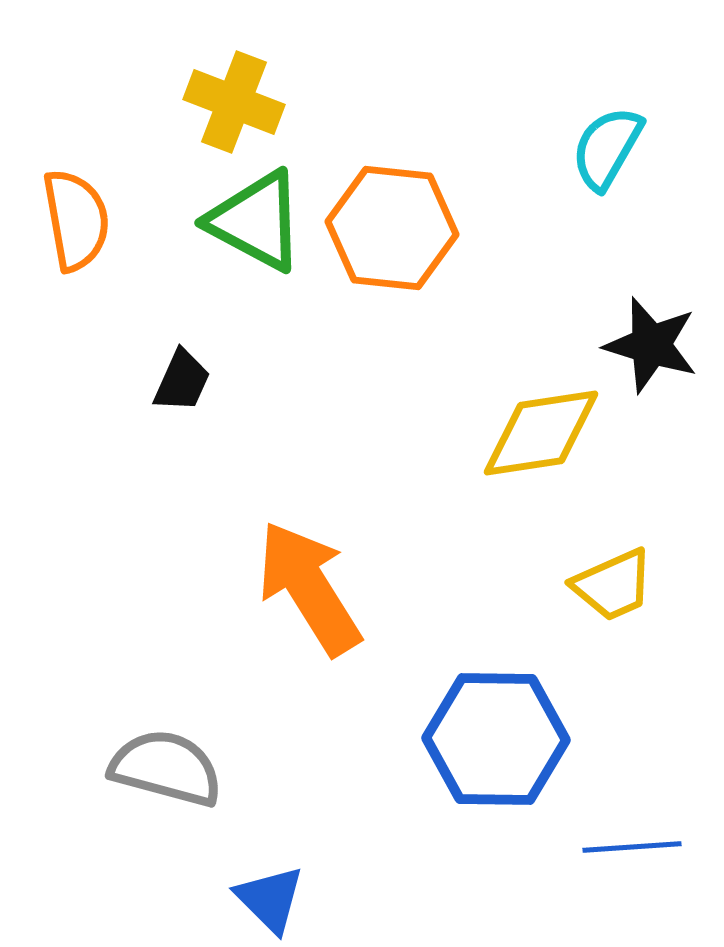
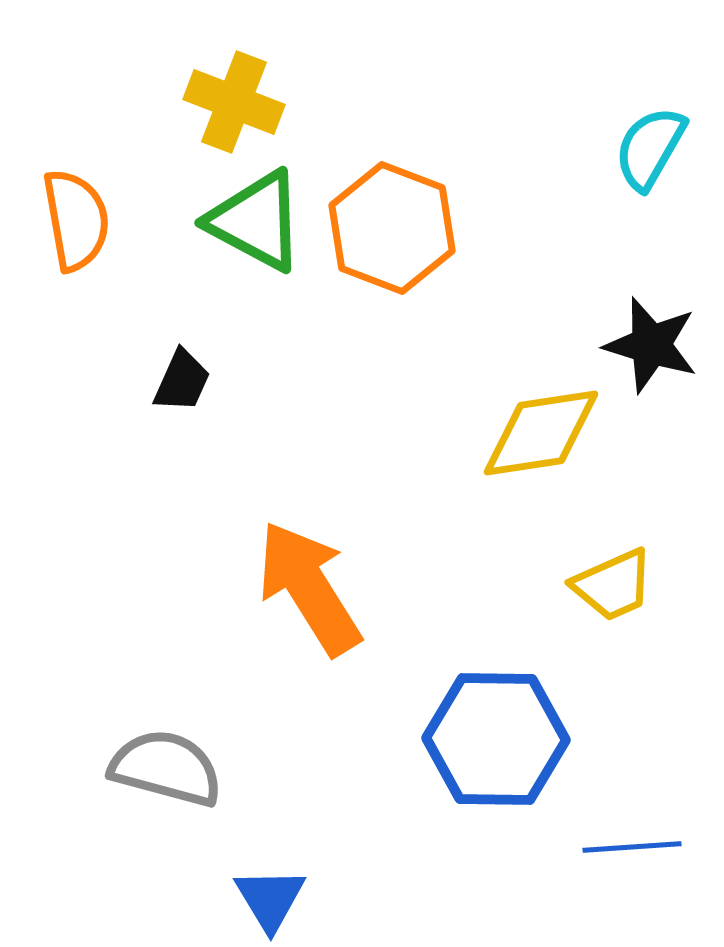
cyan semicircle: moved 43 px right
orange hexagon: rotated 15 degrees clockwise
blue triangle: rotated 14 degrees clockwise
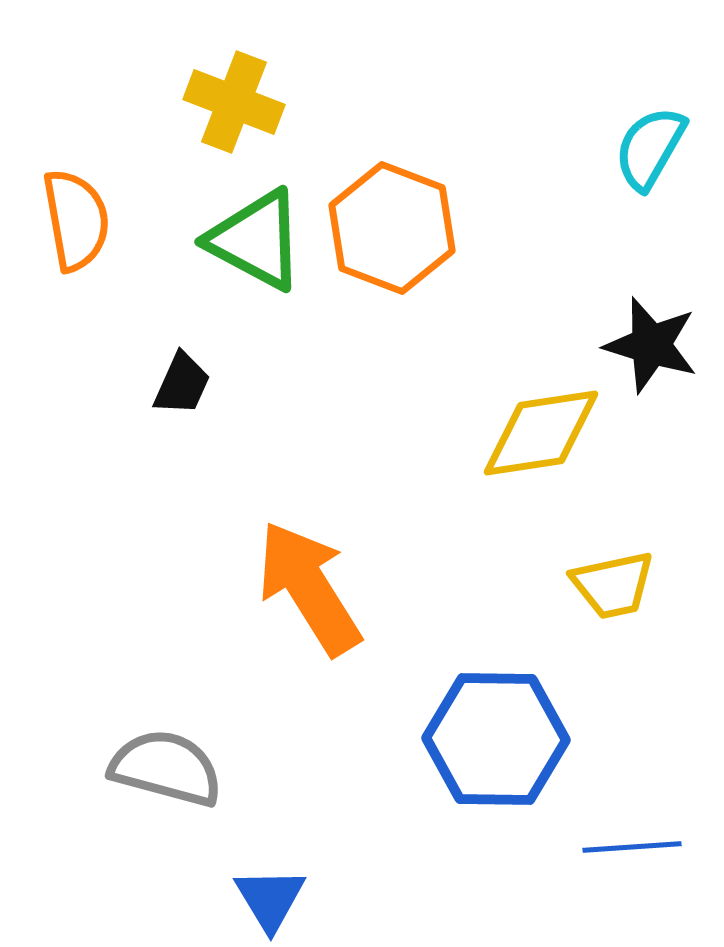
green triangle: moved 19 px down
black trapezoid: moved 3 px down
yellow trapezoid: rotated 12 degrees clockwise
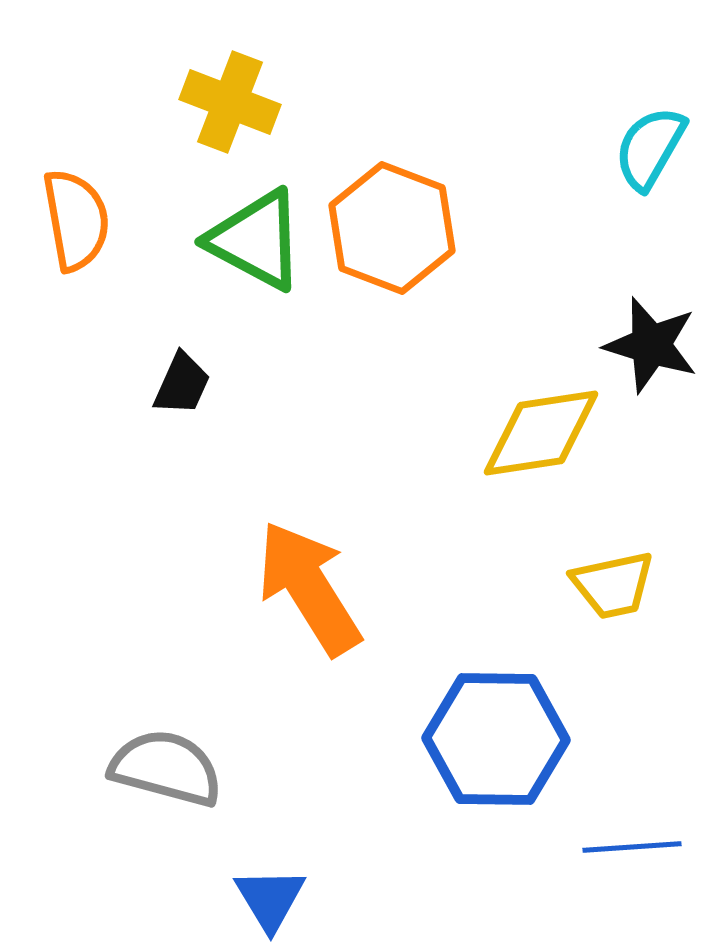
yellow cross: moved 4 px left
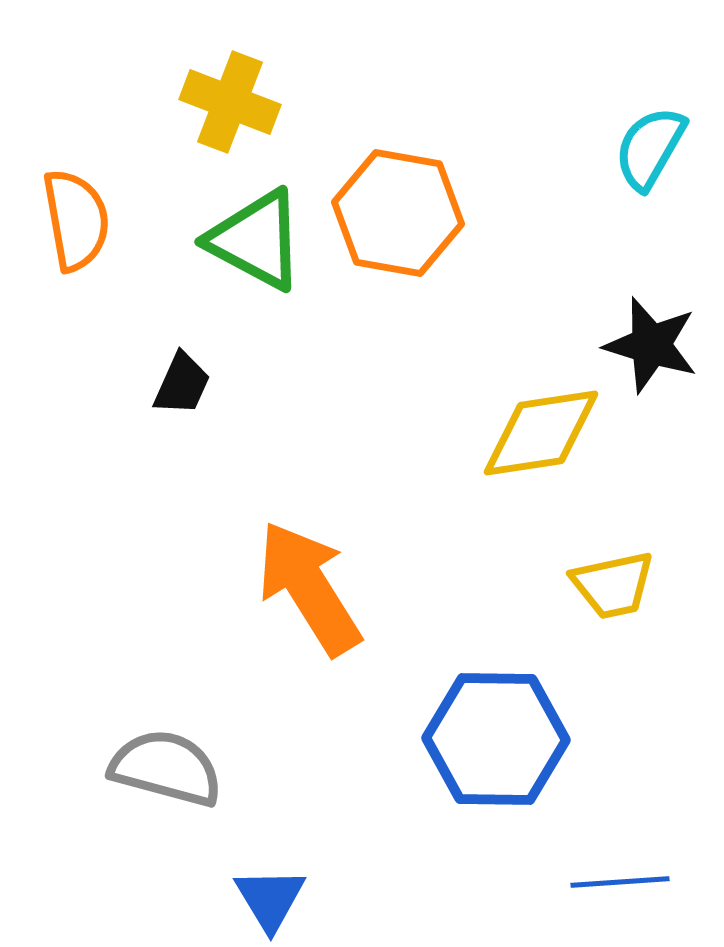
orange hexagon: moved 6 px right, 15 px up; rotated 11 degrees counterclockwise
blue line: moved 12 px left, 35 px down
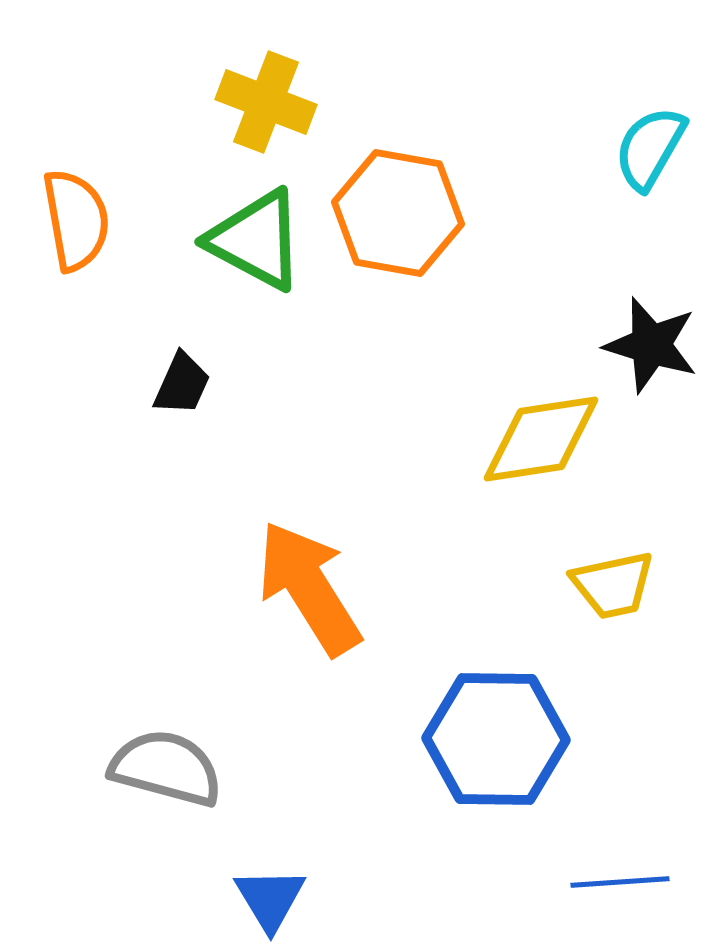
yellow cross: moved 36 px right
yellow diamond: moved 6 px down
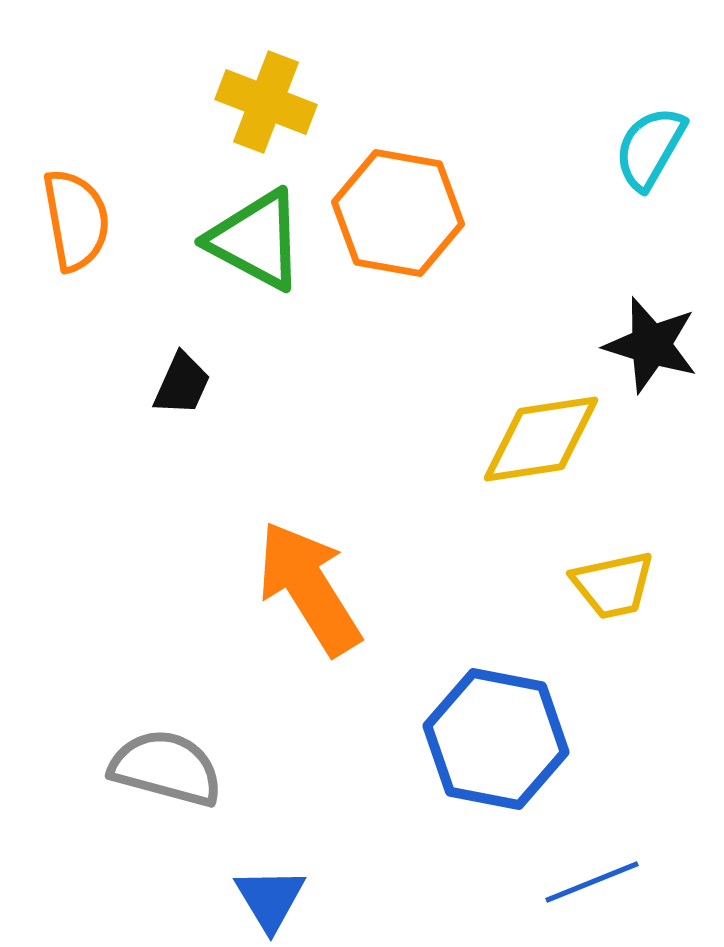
blue hexagon: rotated 10 degrees clockwise
blue line: moved 28 px left; rotated 18 degrees counterclockwise
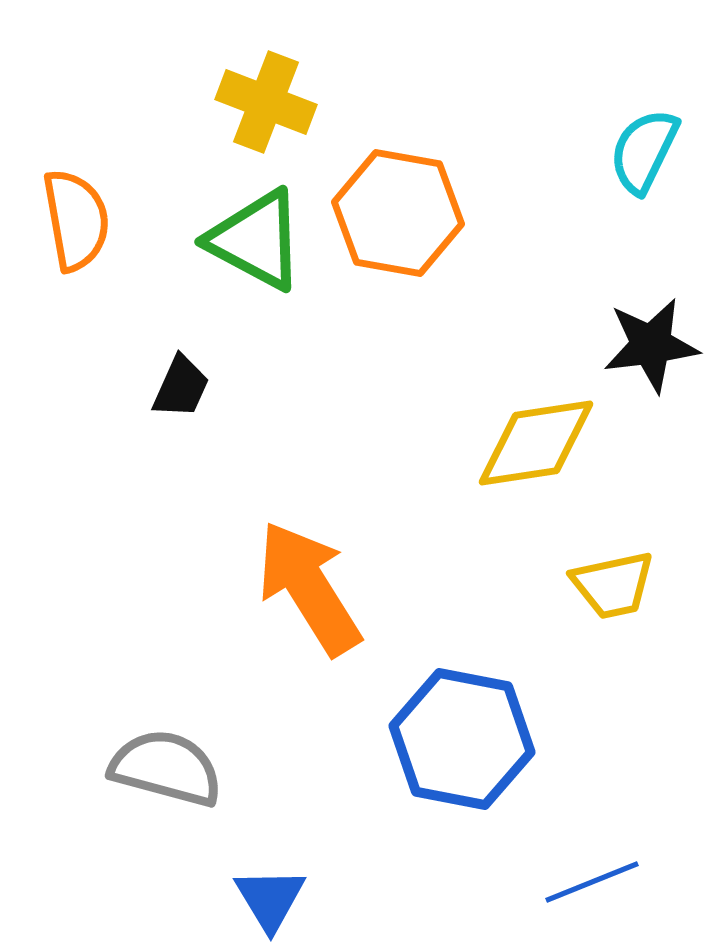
cyan semicircle: moved 6 px left, 3 px down; rotated 4 degrees counterclockwise
black star: rotated 24 degrees counterclockwise
black trapezoid: moved 1 px left, 3 px down
yellow diamond: moved 5 px left, 4 px down
blue hexagon: moved 34 px left
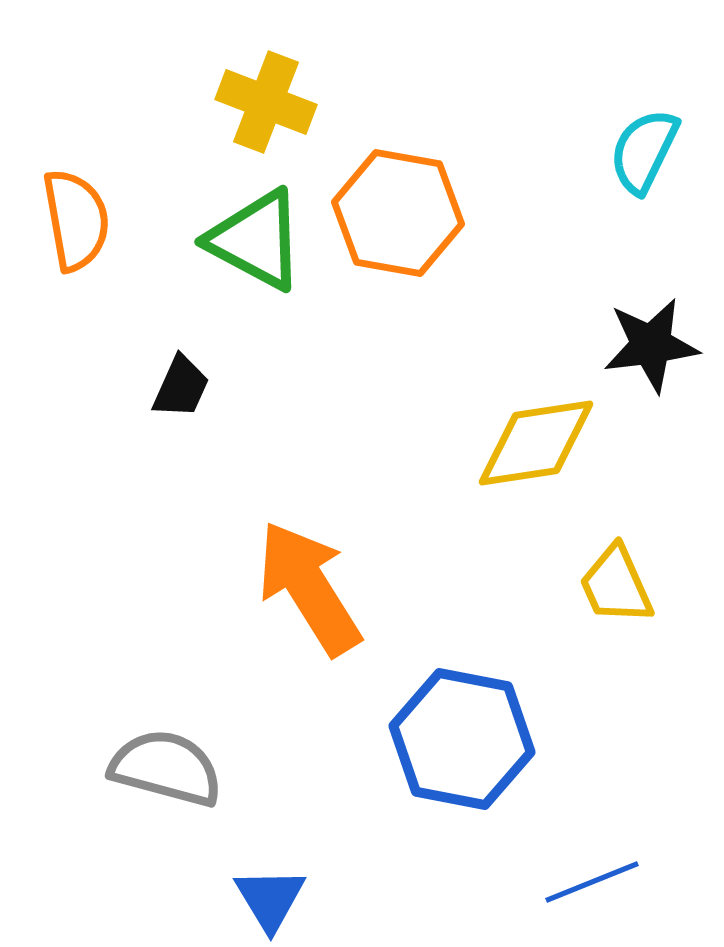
yellow trapezoid: moved 3 px right; rotated 78 degrees clockwise
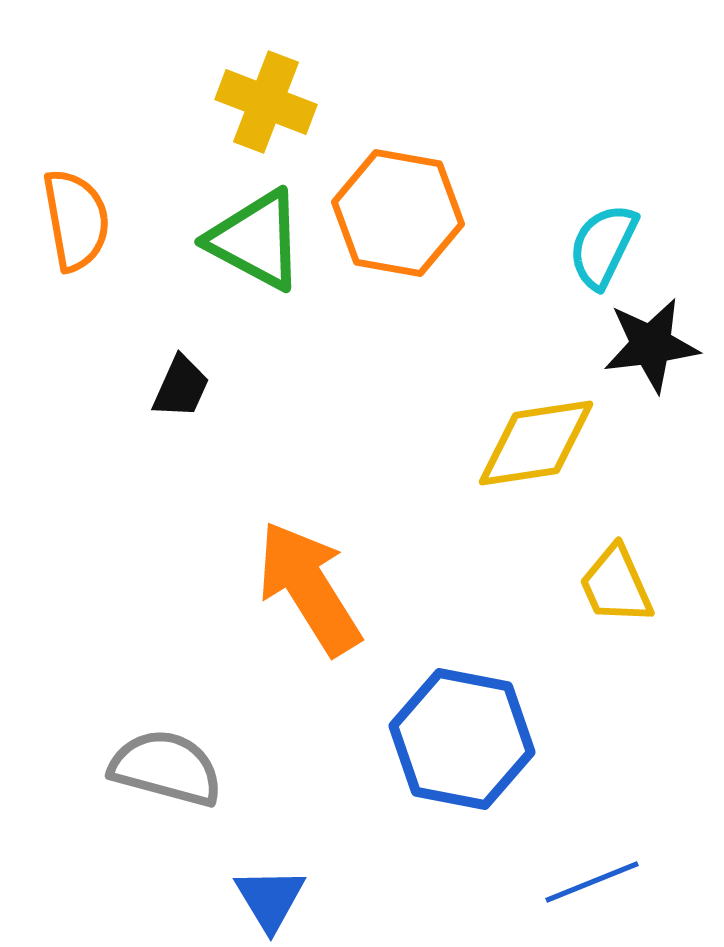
cyan semicircle: moved 41 px left, 95 px down
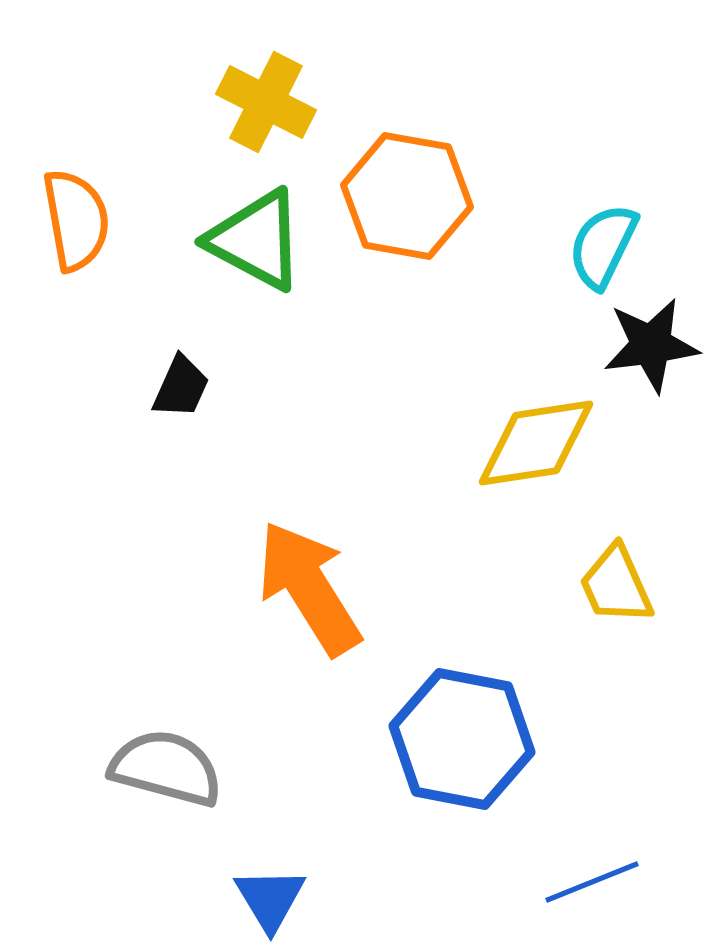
yellow cross: rotated 6 degrees clockwise
orange hexagon: moved 9 px right, 17 px up
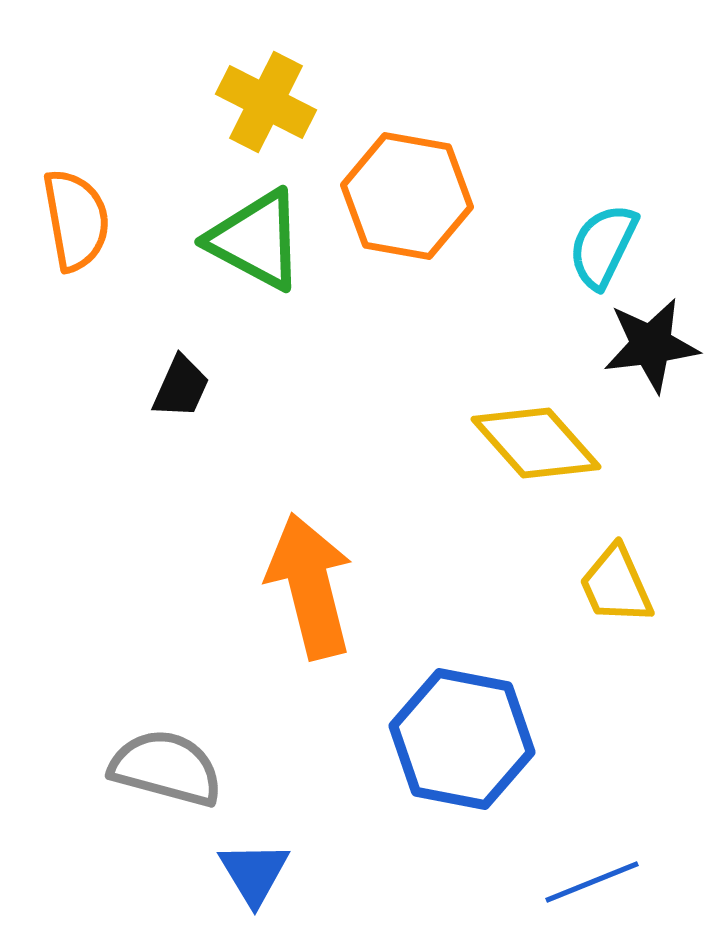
yellow diamond: rotated 57 degrees clockwise
orange arrow: moved 1 px right, 2 px up; rotated 18 degrees clockwise
blue triangle: moved 16 px left, 26 px up
